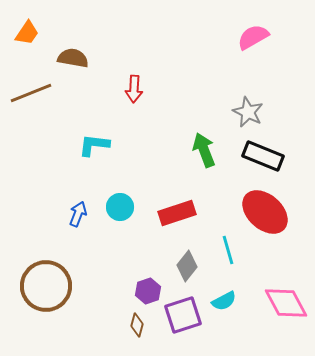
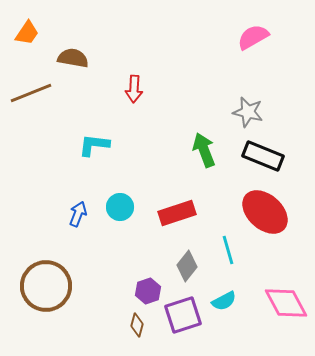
gray star: rotated 12 degrees counterclockwise
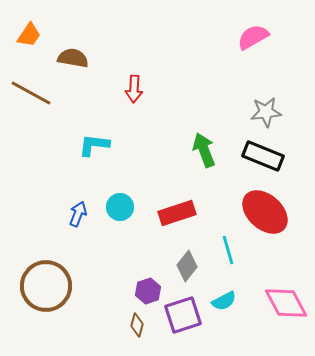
orange trapezoid: moved 2 px right, 2 px down
brown line: rotated 51 degrees clockwise
gray star: moved 18 px right; rotated 20 degrees counterclockwise
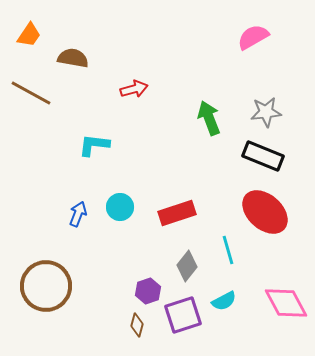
red arrow: rotated 108 degrees counterclockwise
green arrow: moved 5 px right, 32 px up
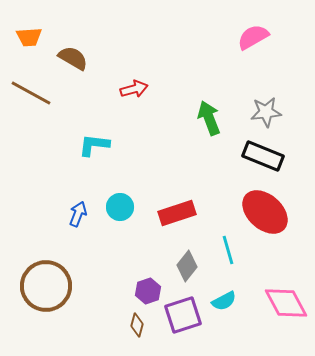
orange trapezoid: moved 2 px down; rotated 52 degrees clockwise
brown semicircle: rotated 20 degrees clockwise
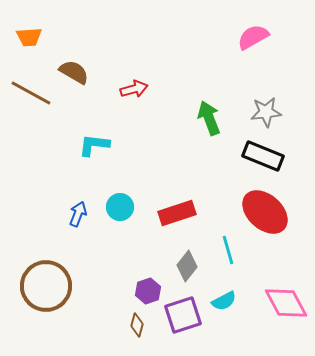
brown semicircle: moved 1 px right, 14 px down
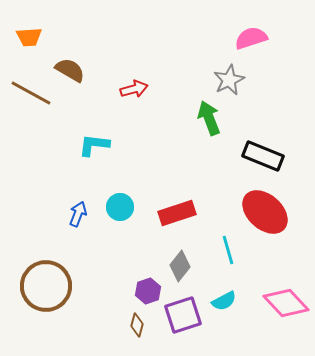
pink semicircle: moved 2 px left, 1 px down; rotated 12 degrees clockwise
brown semicircle: moved 4 px left, 2 px up
gray star: moved 37 px left, 32 px up; rotated 20 degrees counterclockwise
gray diamond: moved 7 px left
pink diamond: rotated 15 degrees counterclockwise
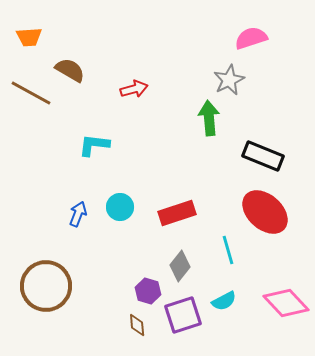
green arrow: rotated 16 degrees clockwise
purple hexagon: rotated 25 degrees counterclockwise
brown diamond: rotated 20 degrees counterclockwise
